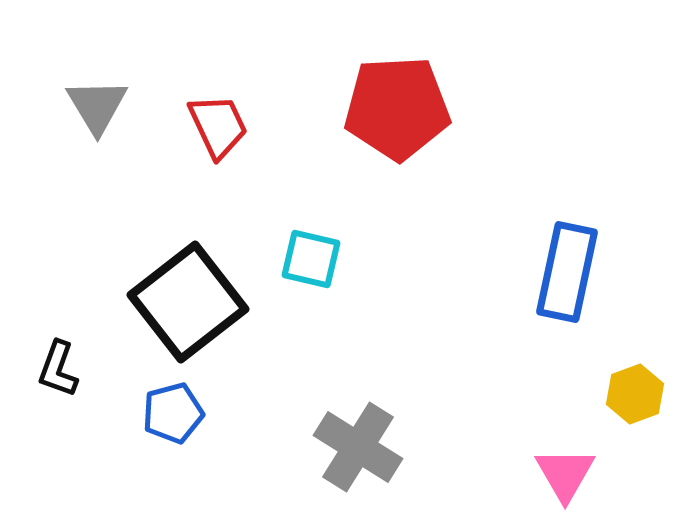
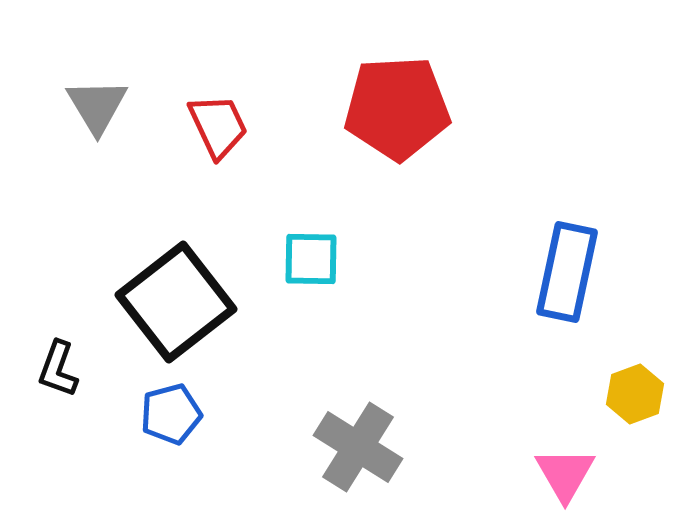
cyan square: rotated 12 degrees counterclockwise
black square: moved 12 px left
blue pentagon: moved 2 px left, 1 px down
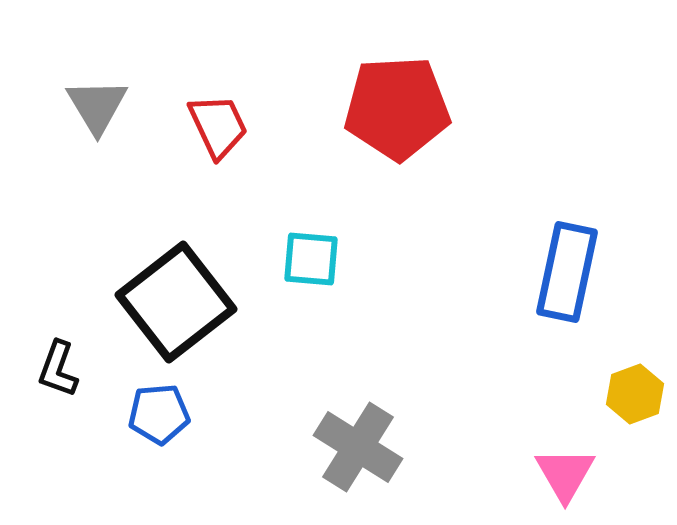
cyan square: rotated 4 degrees clockwise
blue pentagon: moved 12 px left; rotated 10 degrees clockwise
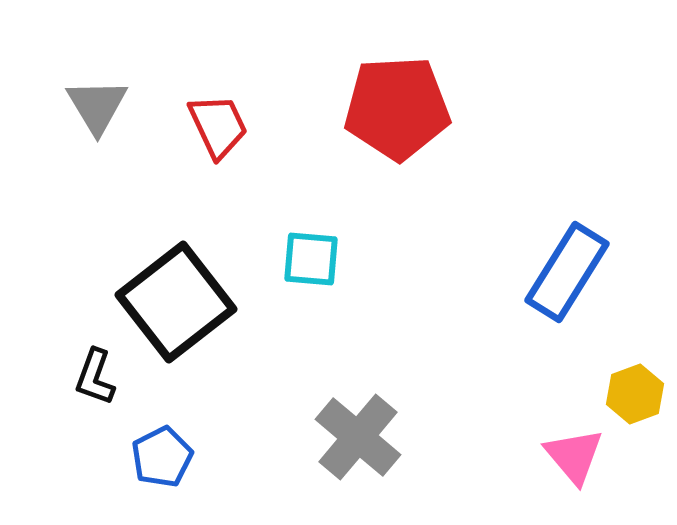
blue rectangle: rotated 20 degrees clockwise
black L-shape: moved 37 px right, 8 px down
blue pentagon: moved 3 px right, 43 px down; rotated 22 degrees counterclockwise
gray cross: moved 10 px up; rotated 8 degrees clockwise
pink triangle: moved 9 px right, 18 px up; rotated 10 degrees counterclockwise
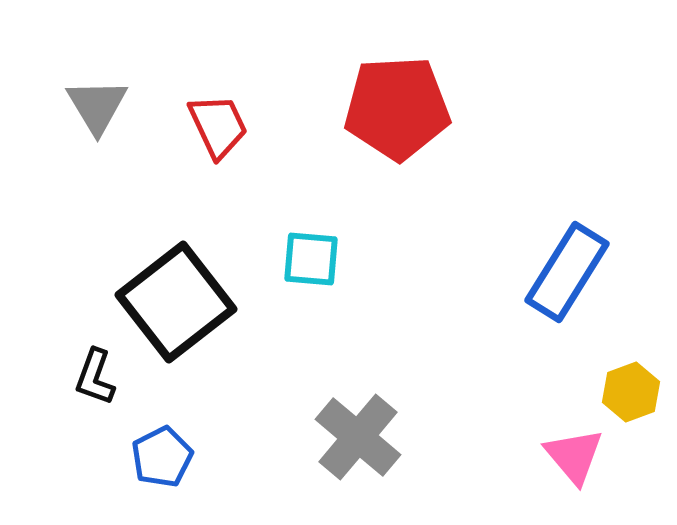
yellow hexagon: moved 4 px left, 2 px up
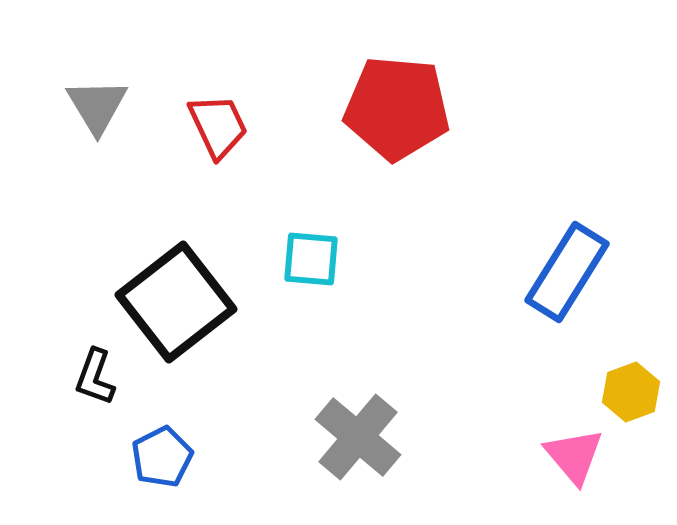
red pentagon: rotated 8 degrees clockwise
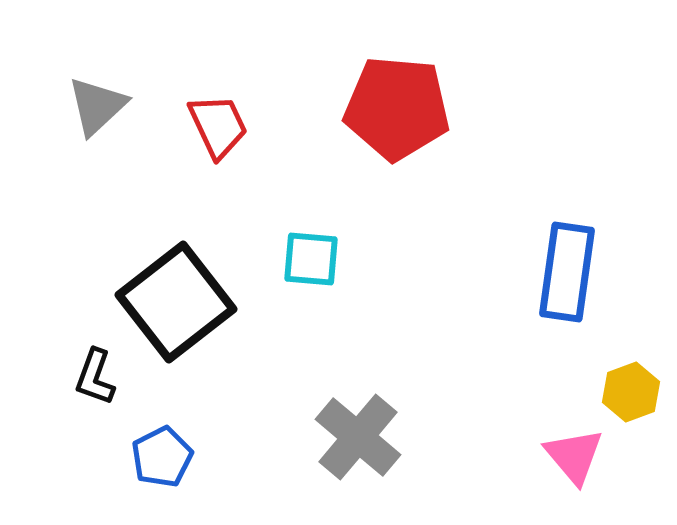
gray triangle: rotated 18 degrees clockwise
blue rectangle: rotated 24 degrees counterclockwise
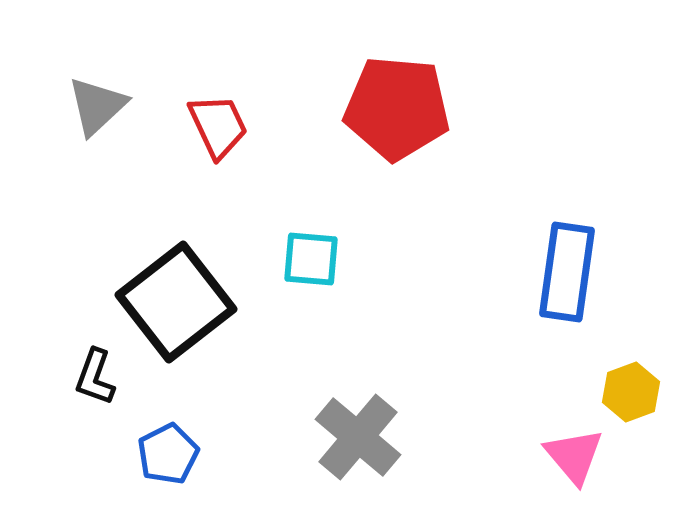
blue pentagon: moved 6 px right, 3 px up
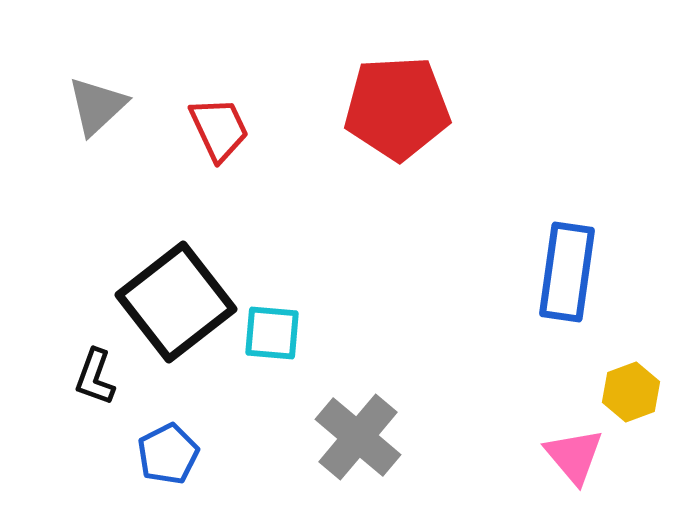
red pentagon: rotated 8 degrees counterclockwise
red trapezoid: moved 1 px right, 3 px down
cyan square: moved 39 px left, 74 px down
